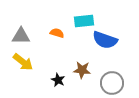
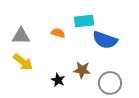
orange semicircle: moved 1 px right
gray circle: moved 2 px left
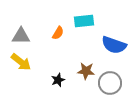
orange semicircle: rotated 104 degrees clockwise
blue semicircle: moved 9 px right, 5 px down
yellow arrow: moved 2 px left
brown star: moved 4 px right, 1 px down
black star: rotated 24 degrees clockwise
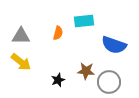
orange semicircle: rotated 16 degrees counterclockwise
gray circle: moved 1 px left, 1 px up
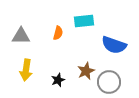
yellow arrow: moved 5 px right, 8 px down; rotated 60 degrees clockwise
brown star: rotated 30 degrees counterclockwise
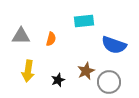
orange semicircle: moved 7 px left, 6 px down
yellow arrow: moved 2 px right, 1 px down
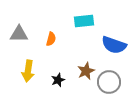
gray triangle: moved 2 px left, 2 px up
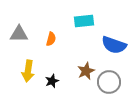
black star: moved 6 px left, 1 px down
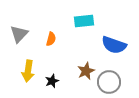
gray triangle: rotated 48 degrees counterclockwise
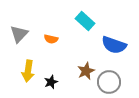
cyan rectangle: moved 1 px right; rotated 48 degrees clockwise
orange semicircle: rotated 88 degrees clockwise
black star: moved 1 px left, 1 px down
